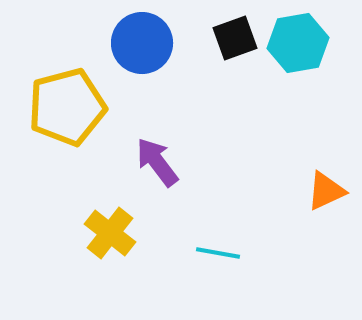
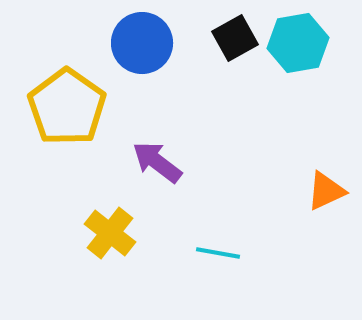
black square: rotated 9 degrees counterclockwise
yellow pentagon: rotated 22 degrees counterclockwise
purple arrow: rotated 16 degrees counterclockwise
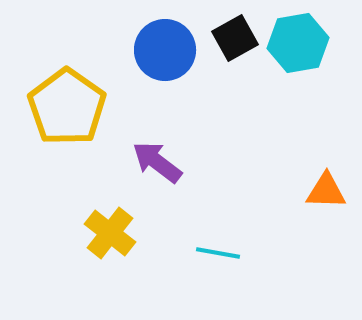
blue circle: moved 23 px right, 7 px down
orange triangle: rotated 27 degrees clockwise
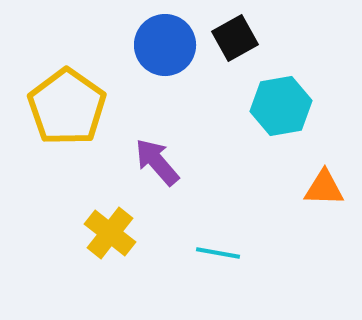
cyan hexagon: moved 17 px left, 63 px down
blue circle: moved 5 px up
purple arrow: rotated 12 degrees clockwise
orange triangle: moved 2 px left, 3 px up
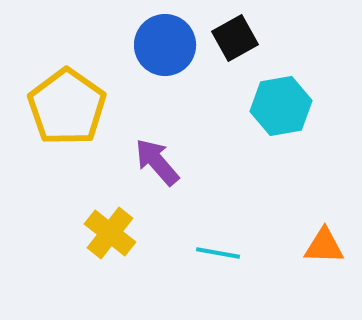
orange triangle: moved 58 px down
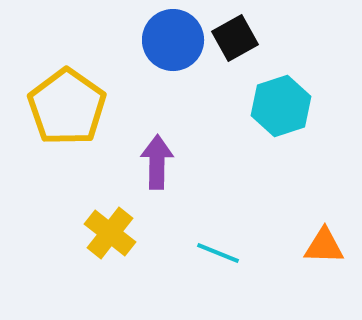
blue circle: moved 8 px right, 5 px up
cyan hexagon: rotated 8 degrees counterclockwise
purple arrow: rotated 42 degrees clockwise
cyan line: rotated 12 degrees clockwise
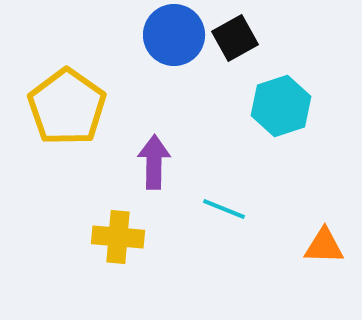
blue circle: moved 1 px right, 5 px up
purple arrow: moved 3 px left
yellow cross: moved 8 px right, 4 px down; rotated 33 degrees counterclockwise
cyan line: moved 6 px right, 44 px up
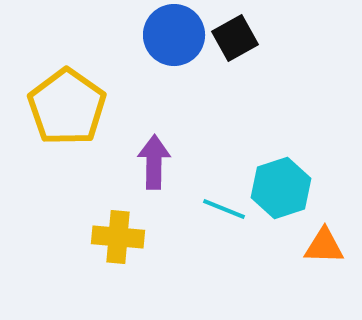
cyan hexagon: moved 82 px down
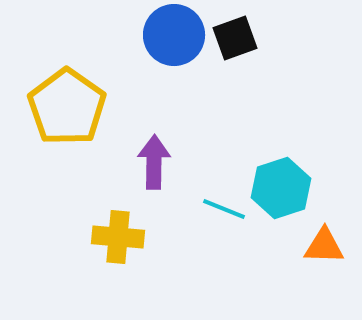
black square: rotated 9 degrees clockwise
